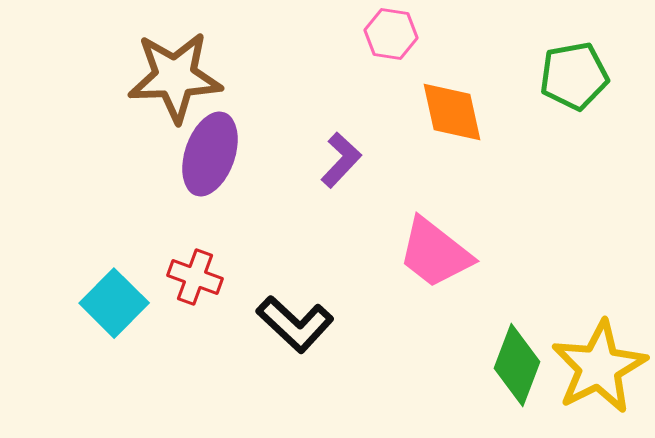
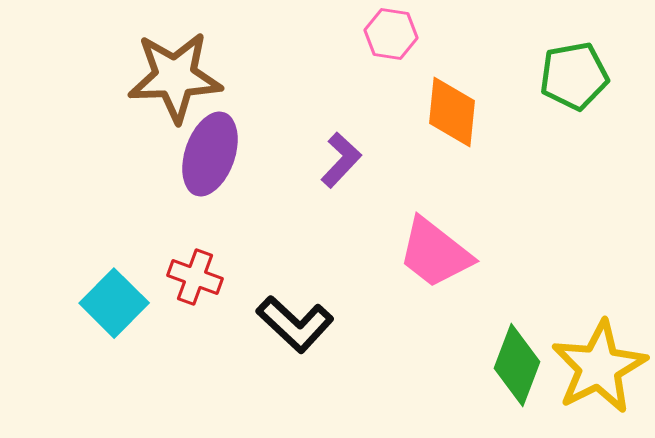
orange diamond: rotated 18 degrees clockwise
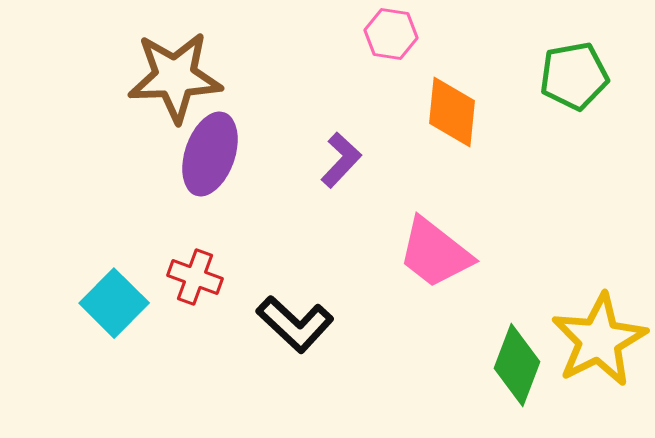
yellow star: moved 27 px up
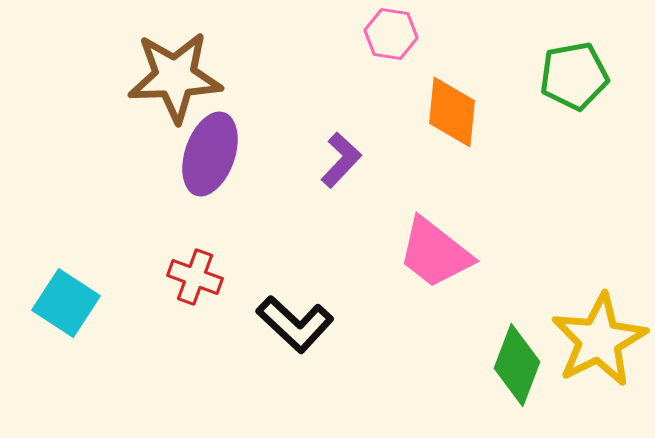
cyan square: moved 48 px left; rotated 12 degrees counterclockwise
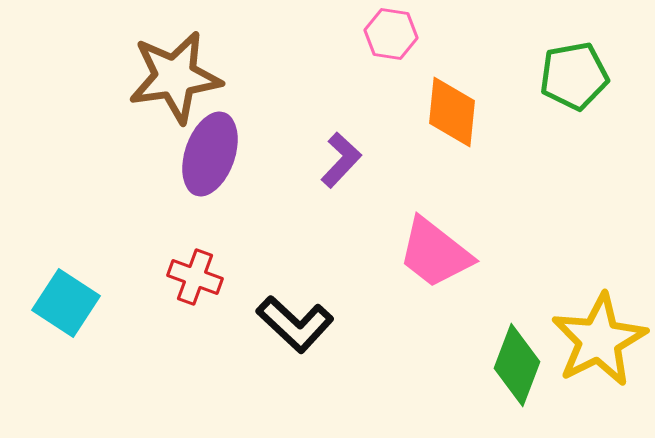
brown star: rotated 6 degrees counterclockwise
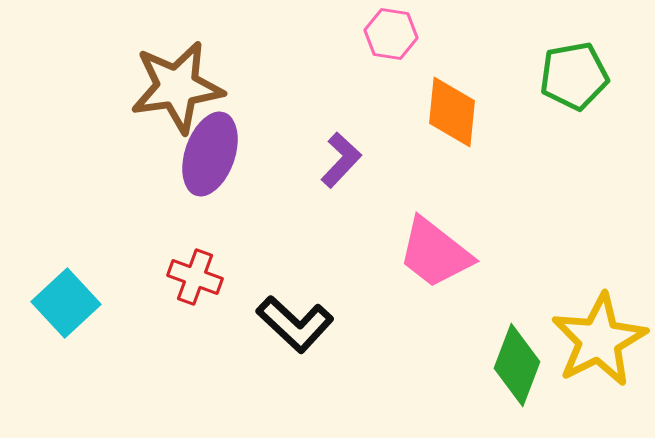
brown star: moved 2 px right, 10 px down
cyan square: rotated 14 degrees clockwise
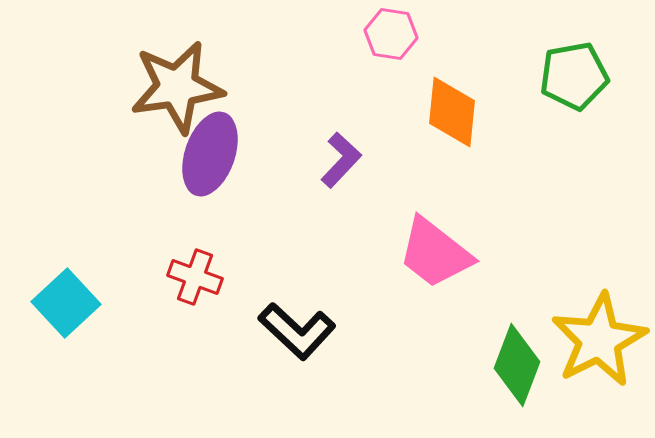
black L-shape: moved 2 px right, 7 px down
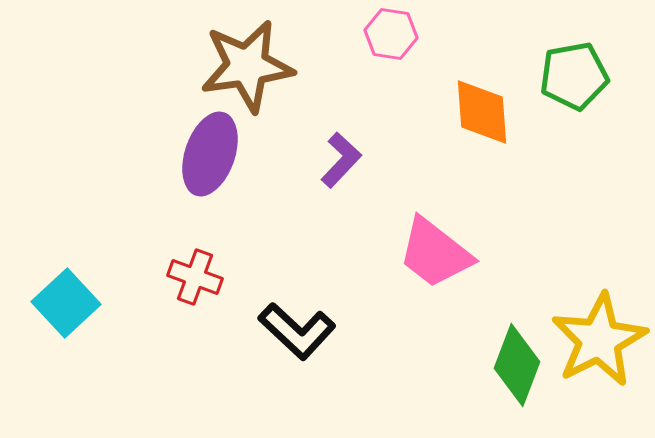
brown star: moved 70 px right, 21 px up
orange diamond: moved 30 px right; rotated 10 degrees counterclockwise
